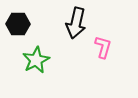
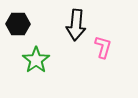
black arrow: moved 2 px down; rotated 8 degrees counterclockwise
green star: rotated 8 degrees counterclockwise
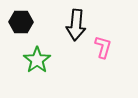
black hexagon: moved 3 px right, 2 px up
green star: moved 1 px right
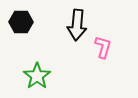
black arrow: moved 1 px right
green star: moved 16 px down
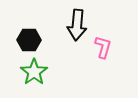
black hexagon: moved 8 px right, 18 px down
green star: moved 3 px left, 4 px up
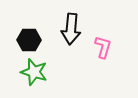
black arrow: moved 6 px left, 4 px down
green star: rotated 20 degrees counterclockwise
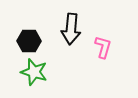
black hexagon: moved 1 px down
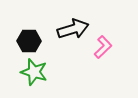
black arrow: moved 2 px right; rotated 112 degrees counterclockwise
pink L-shape: rotated 30 degrees clockwise
